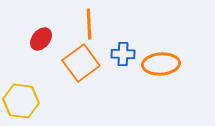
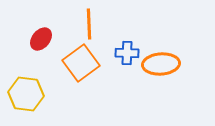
blue cross: moved 4 px right, 1 px up
yellow hexagon: moved 5 px right, 7 px up
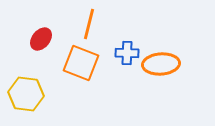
orange line: rotated 16 degrees clockwise
orange square: rotated 33 degrees counterclockwise
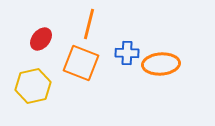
yellow hexagon: moved 7 px right, 8 px up; rotated 20 degrees counterclockwise
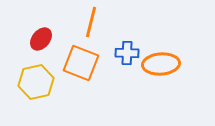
orange line: moved 2 px right, 2 px up
yellow hexagon: moved 3 px right, 4 px up
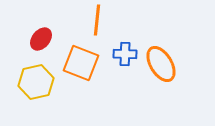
orange line: moved 6 px right, 2 px up; rotated 8 degrees counterclockwise
blue cross: moved 2 px left, 1 px down
orange ellipse: rotated 63 degrees clockwise
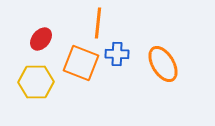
orange line: moved 1 px right, 3 px down
blue cross: moved 8 px left
orange ellipse: moved 2 px right
yellow hexagon: rotated 12 degrees clockwise
